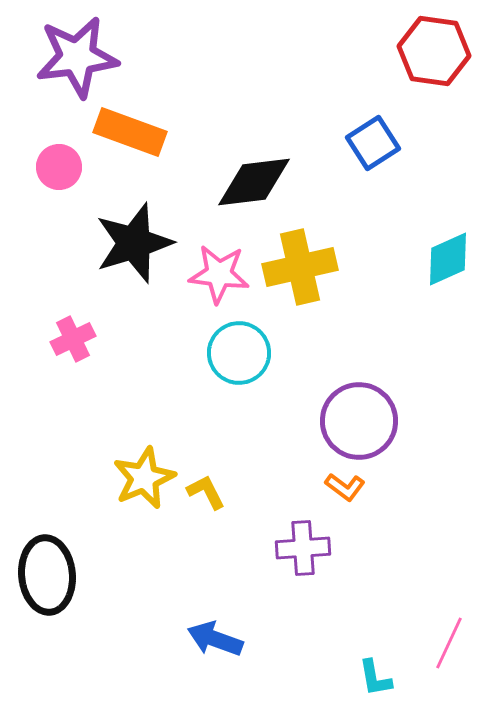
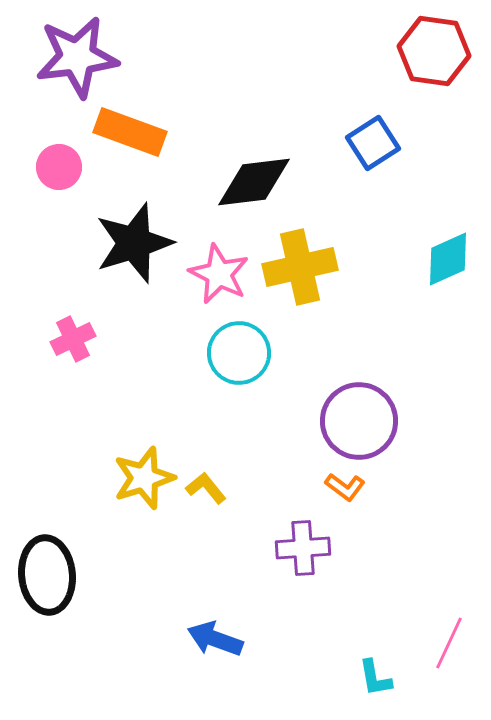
pink star: rotated 20 degrees clockwise
yellow star: rotated 6 degrees clockwise
yellow L-shape: moved 4 px up; rotated 12 degrees counterclockwise
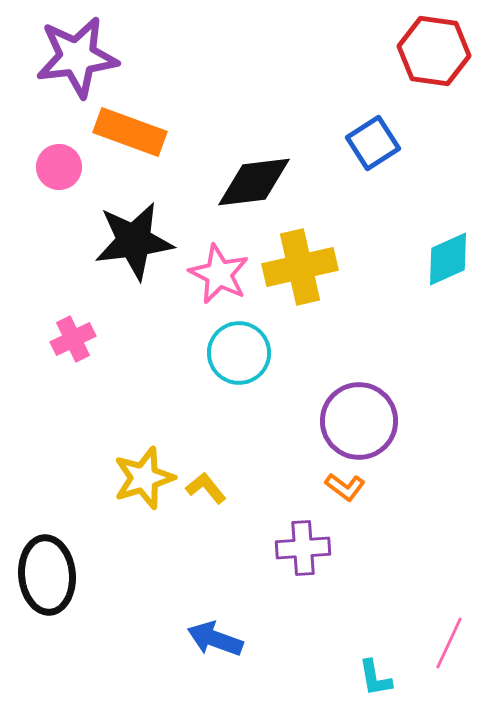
black star: moved 2 px up; rotated 10 degrees clockwise
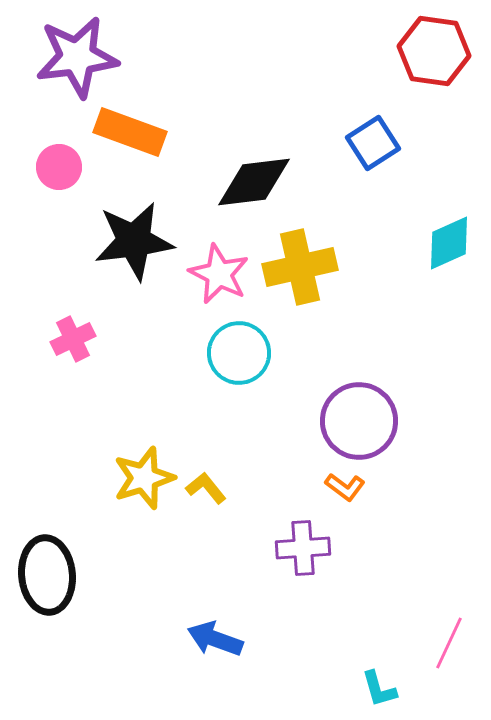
cyan diamond: moved 1 px right, 16 px up
cyan L-shape: moved 4 px right, 11 px down; rotated 6 degrees counterclockwise
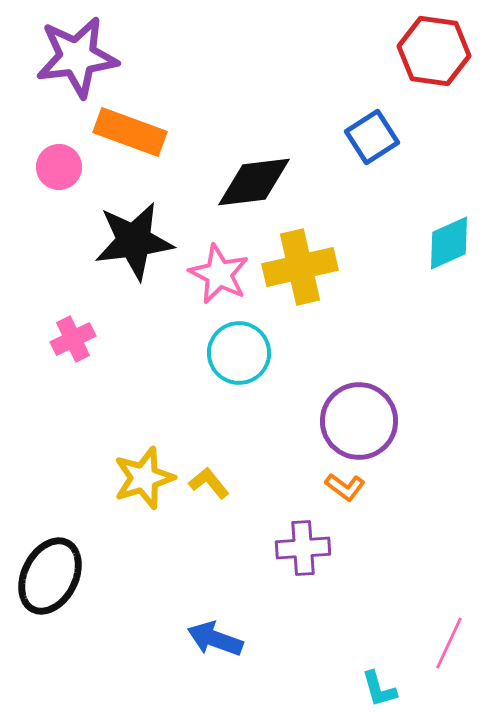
blue square: moved 1 px left, 6 px up
yellow L-shape: moved 3 px right, 5 px up
black ellipse: moved 3 px right, 1 px down; rotated 32 degrees clockwise
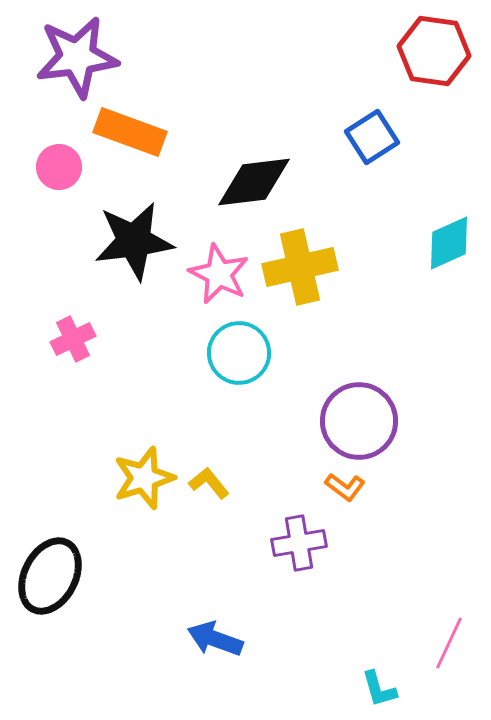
purple cross: moved 4 px left, 5 px up; rotated 6 degrees counterclockwise
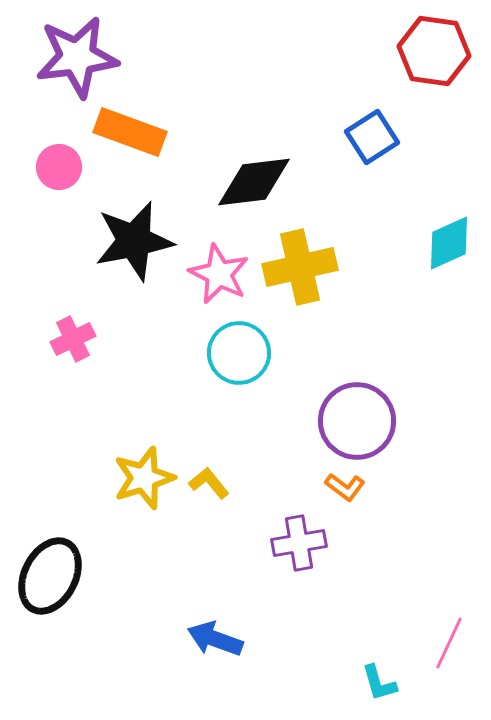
black star: rotated 4 degrees counterclockwise
purple circle: moved 2 px left
cyan L-shape: moved 6 px up
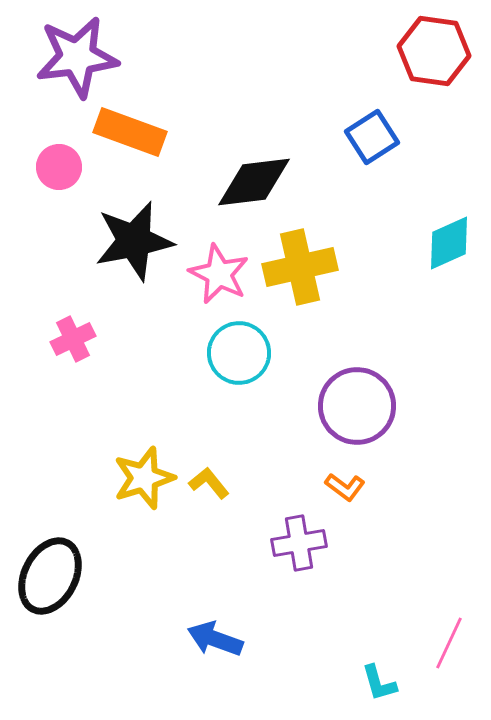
purple circle: moved 15 px up
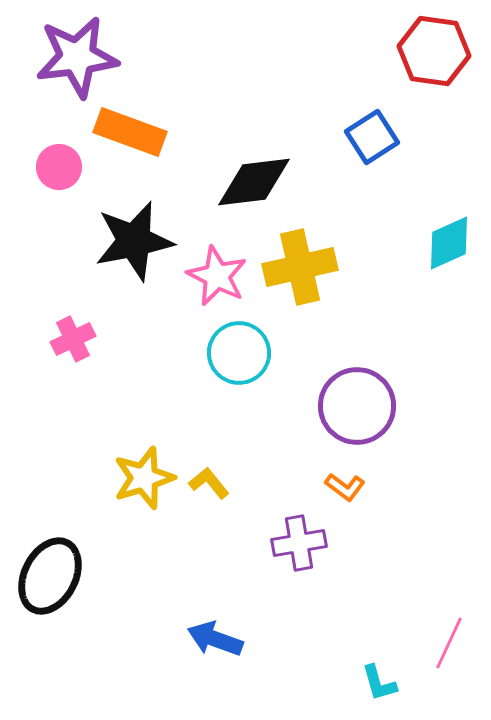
pink star: moved 2 px left, 2 px down
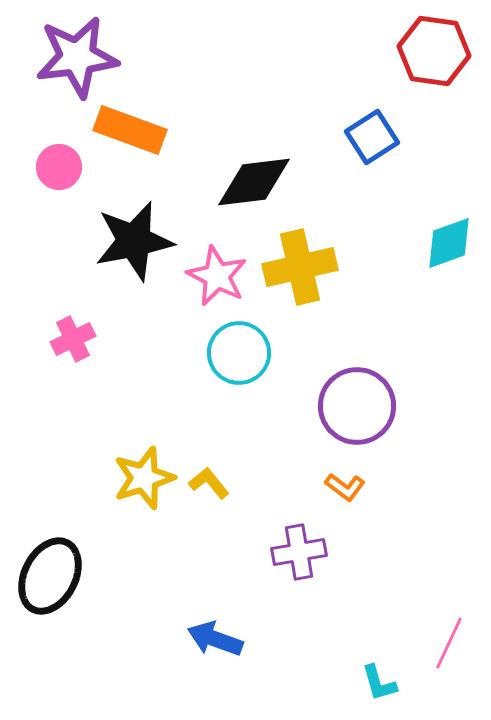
orange rectangle: moved 2 px up
cyan diamond: rotated 4 degrees clockwise
purple cross: moved 9 px down
